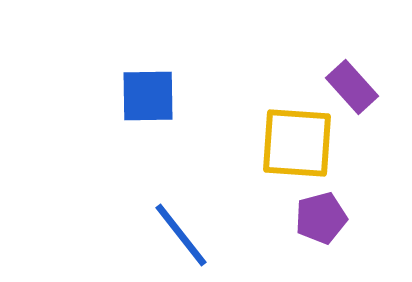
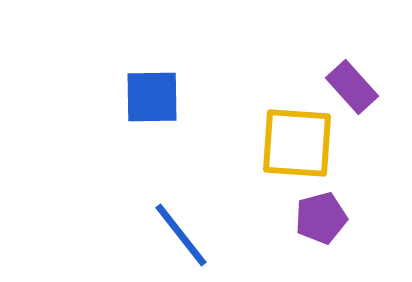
blue square: moved 4 px right, 1 px down
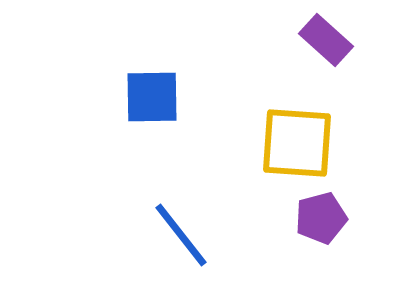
purple rectangle: moved 26 px left, 47 px up; rotated 6 degrees counterclockwise
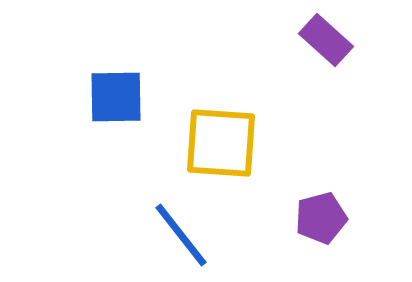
blue square: moved 36 px left
yellow square: moved 76 px left
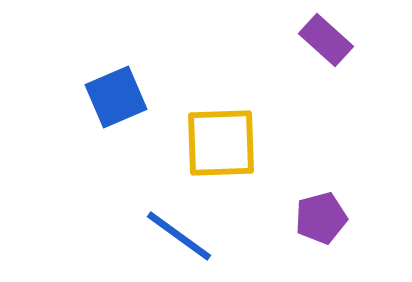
blue square: rotated 22 degrees counterclockwise
yellow square: rotated 6 degrees counterclockwise
blue line: moved 2 px left, 1 px down; rotated 16 degrees counterclockwise
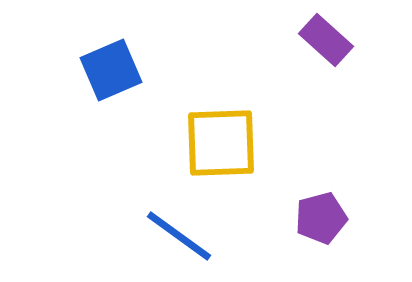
blue square: moved 5 px left, 27 px up
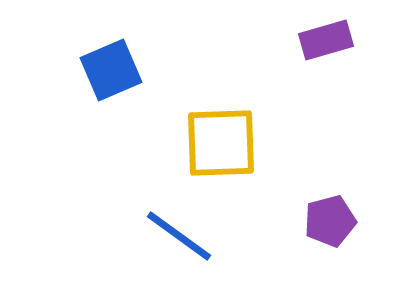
purple rectangle: rotated 58 degrees counterclockwise
purple pentagon: moved 9 px right, 3 px down
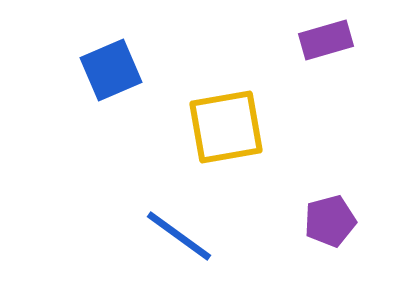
yellow square: moved 5 px right, 16 px up; rotated 8 degrees counterclockwise
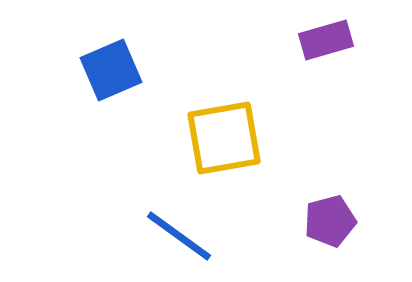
yellow square: moved 2 px left, 11 px down
